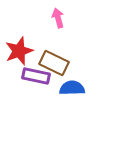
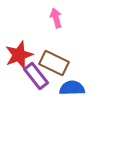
pink arrow: moved 2 px left
red star: moved 4 px down
purple rectangle: rotated 40 degrees clockwise
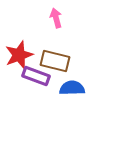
brown rectangle: moved 1 px right, 2 px up; rotated 12 degrees counterclockwise
purple rectangle: rotated 32 degrees counterclockwise
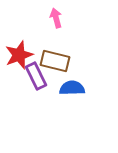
purple rectangle: rotated 44 degrees clockwise
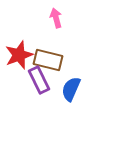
brown rectangle: moved 7 px left, 1 px up
purple rectangle: moved 3 px right, 4 px down
blue semicircle: moved 1 px left, 1 px down; rotated 65 degrees counterclockwise
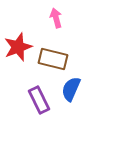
red star: moved 1 px left, 8 px up
brown rectangle: moved 5 px right, 1 px up
purple rectangle: moved 20 px down
